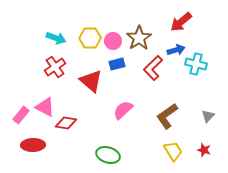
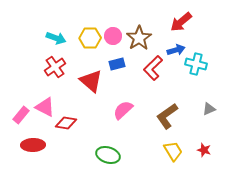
pink circle: moved 5 px up
gray triangle: moved 1 px right, 7 px up; rotated 24 degrees clockwise
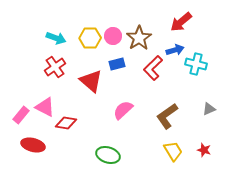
blue arrow: moved 1 px left
red ellipse: rotated 15 degrees clockwise
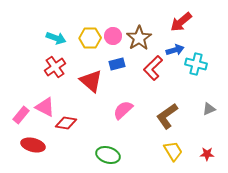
red star: moved 3 px right, 4 px down; rotated 16 degrees counterclockwise
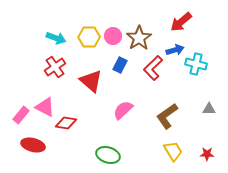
yellow hexagon: moved 1 px left, 1 px up
blue rectangle: moved 3 px right, 1 px down; rotated 49 degrees counterclockwise
gray triangle: rotated 24 degrees clockwise
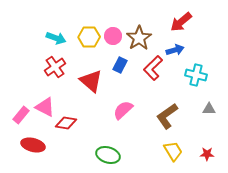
cyan cross: moved 11 px down
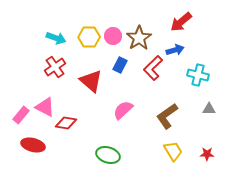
cyan cross: moved 2 px right
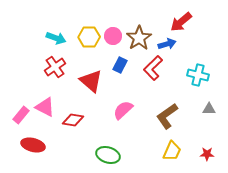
blue arrow: moved 8 px left, 6 px up
red diamond: moved 7 px right, 3 px up
yellow trapezoid: moved 1 px left; rotated 55 degrees clockwise
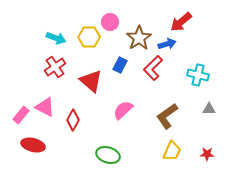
pink circle: moved 3 px left, 14 px up
red diamond: rotated 70 degrees counterclockwise
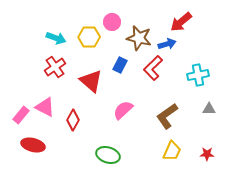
pink circle: moved 2 px right
brown star: rotated 25 degrees counterclockwise
cyan cross: rotated 25 degrees counterclockwise
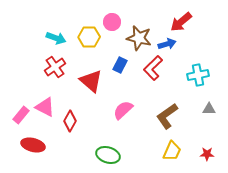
red diamond: moved 3 px left, 1 px down
